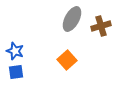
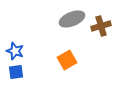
gray ellipse: rotated 40 degrees clockwise
orange square: rotated 12 degrees clockwise
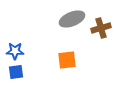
brown cross: moved 2 px down
blue star: rotated 18 degrees counterclockwise
orange square: rotated 24 degrees clockwise
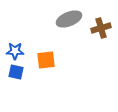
gray ellipse: moved 3 px left
orange square: moved 21 px left
blue square: rotated 21 degrees clockwise
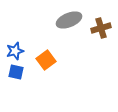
gray ellipse: moved 1 px down
blue star: rotated 18 degrees counterclockwise
orange square: rotated 30 degrees counterclockwise
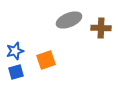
brown cross: rotated 18 degrees clockwise
orange square: rotated 18 degrees clockwise
blue square: rotated 28 degrees counterclockwise
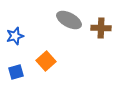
gray ellipse: rotated 50 degrees clockwise
blue star: moved 15 px up
orange square: moved 1 px down; rotated 24 degrees counterclockwise
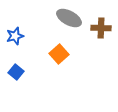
gray ellipse: moved 2 px up
orange square: moved 13 px right, 7 px up
blue square: rotated 35 degrees counterclockwise
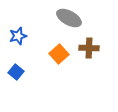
brown cross: moved 12 px left, 20 px down
blue star: moved 3 px right
